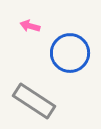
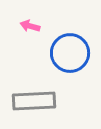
gray rectangle: rotated 36 degrees counterclockwise
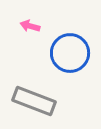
gray rectangle: rotated 24 degrees clockwise
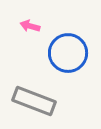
blue circle: moved 2 px left
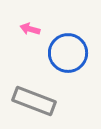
pink arrow: moved 3 px down
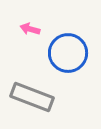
gray rectangle: moved 2 px left, 4 px up
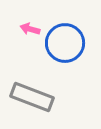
blue circle: moved 3 px left, 10 px up
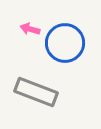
gray rectangle: moved 4 px right, 5 px up
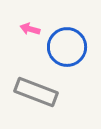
blue circle: moved 2 px right, 4 px down
